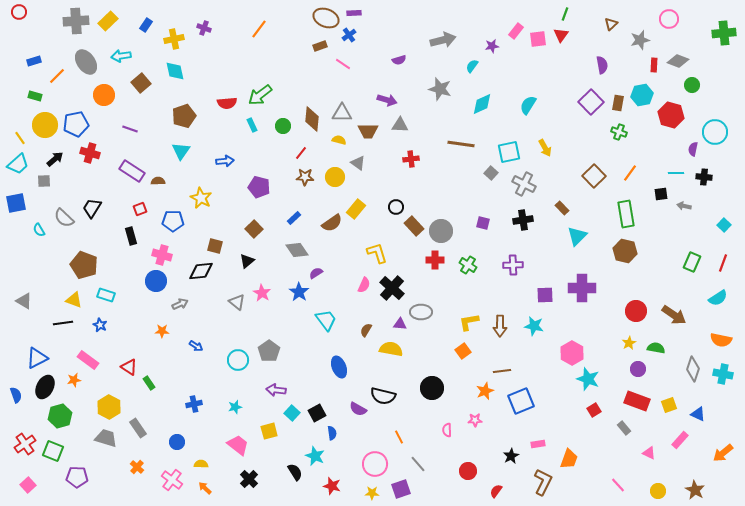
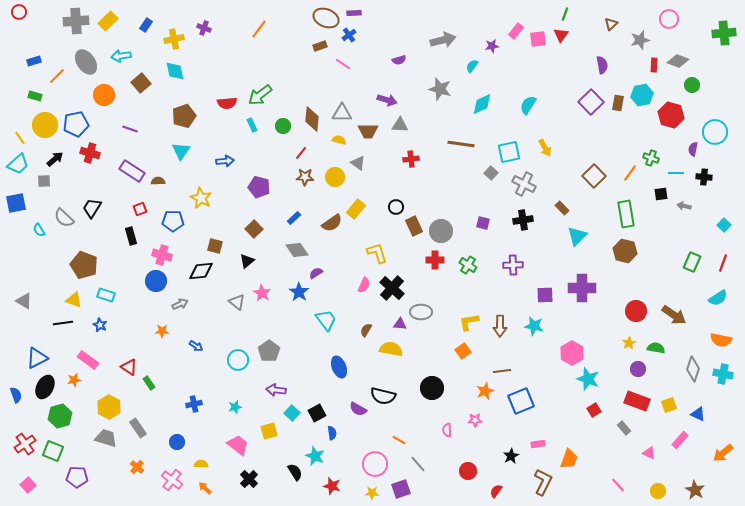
green cross at (619, 132): moved 32 px right, 26 px down
brown rectangle at (414, 226): rotated 18 degrees clockwise
orange line at (399, 437): moved 3 px down; rotated 32 degrees counterclockwise
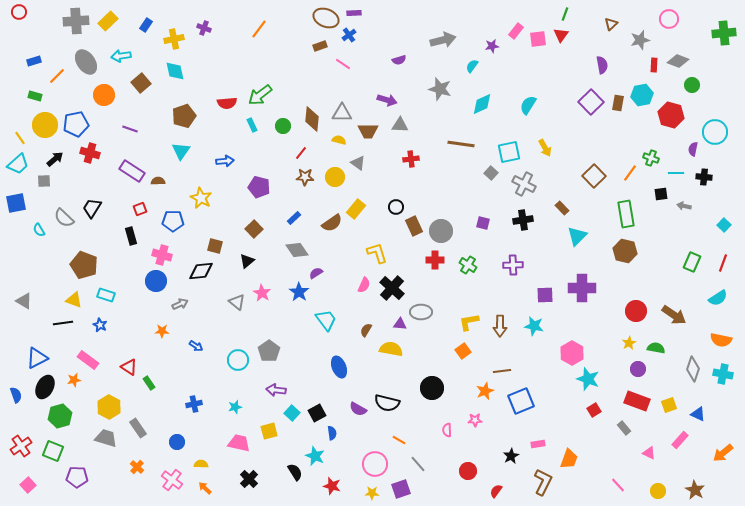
black semicircle at (383, 396): moved 4 px right, 7 px down
red cross at (25, 444): moved 4 px left, 2 px down
pink trapezoid at (238, 445): moved 1 px right, 2 px up; rotated 25 degrees counterclockwise
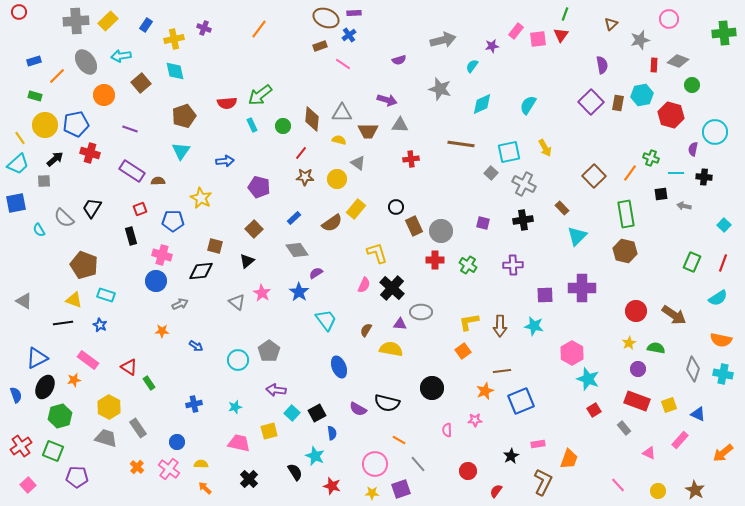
yellow circle at (335, 177): moved 2 px right, 2 px down
pink cross at (172, 480): moved 3 px left, 11 px up
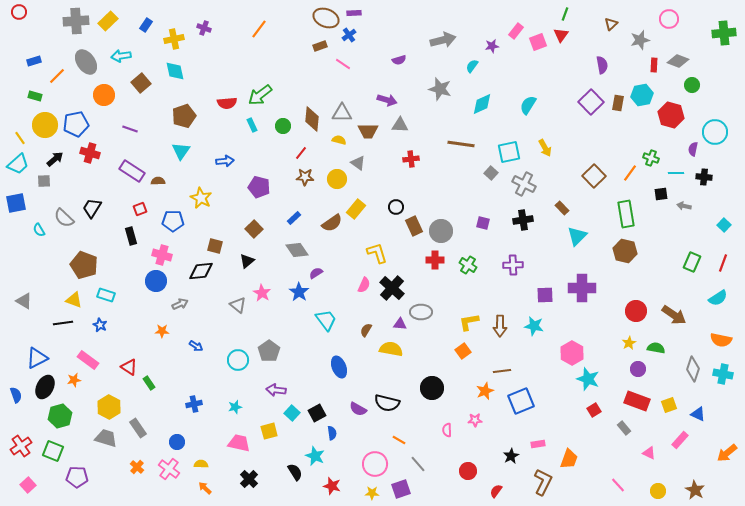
pink square at (538, 39): moved 3 px down; rotated 12 degrees counterclockwise
gray triangle at (237, 302): moved 1 px right, 3 px down
orange arrow at (723, 453): moved 4 px right
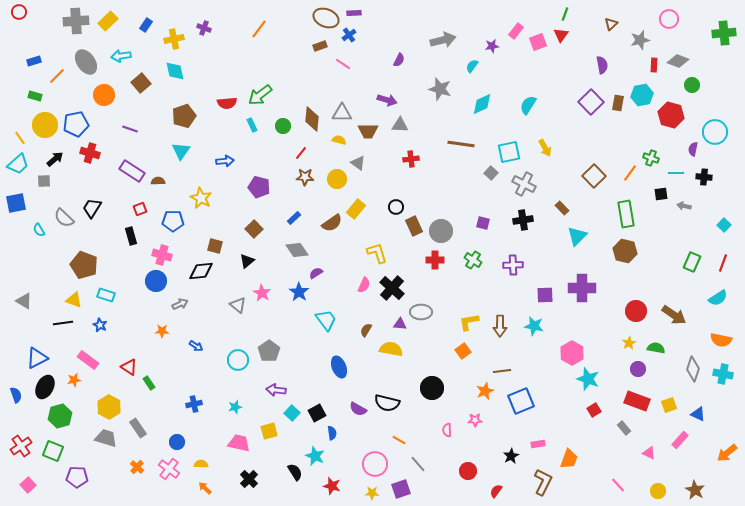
purple semicircle at (399, 60): rotated 48 degrees counterclockwise
green cross at (468, 265): moved 5 px right, 5 px up
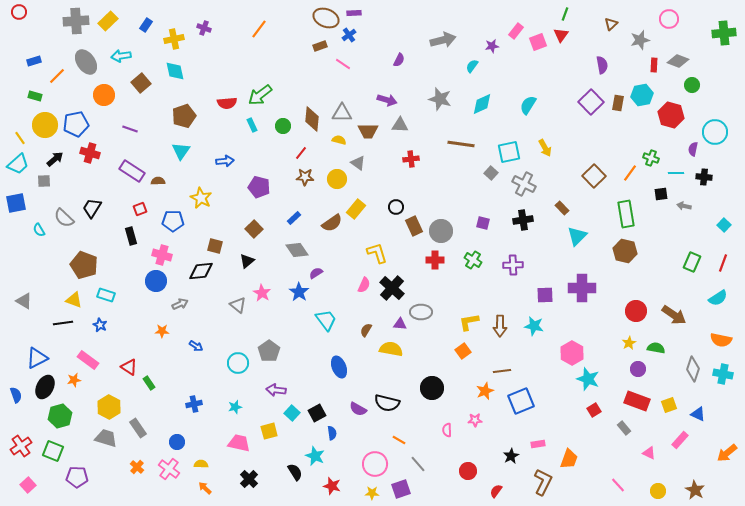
gray star at (440, 89): moved 10 px down
cyan circle at (238, 360): moved 3 px down
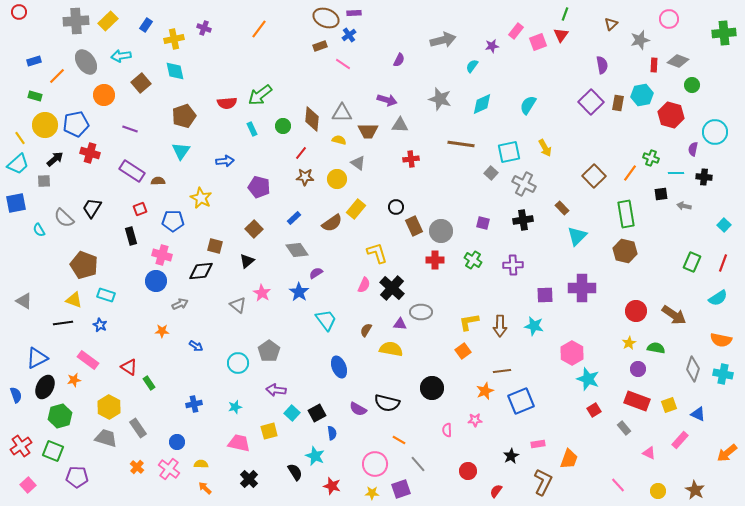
cyan rectangle at (252, 125): moved 4 px down
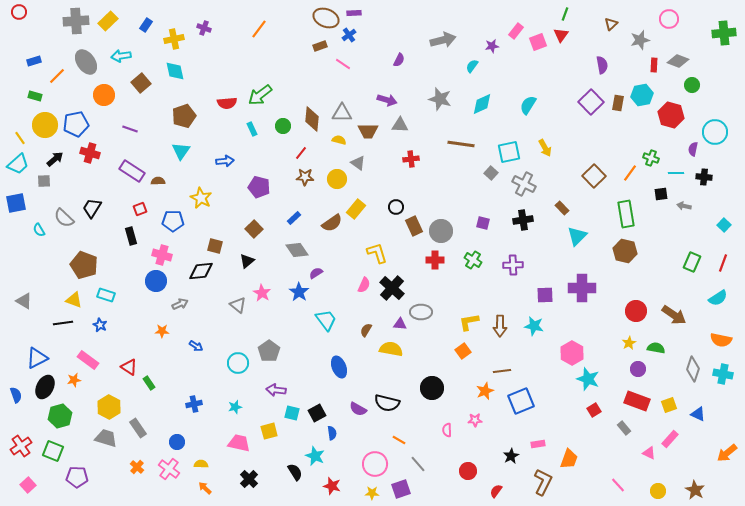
cyan square at (292, 413): rotated 28 degrees counterclockwise
pink rectangle at (680, 440): moved 10 px left, 1 px up
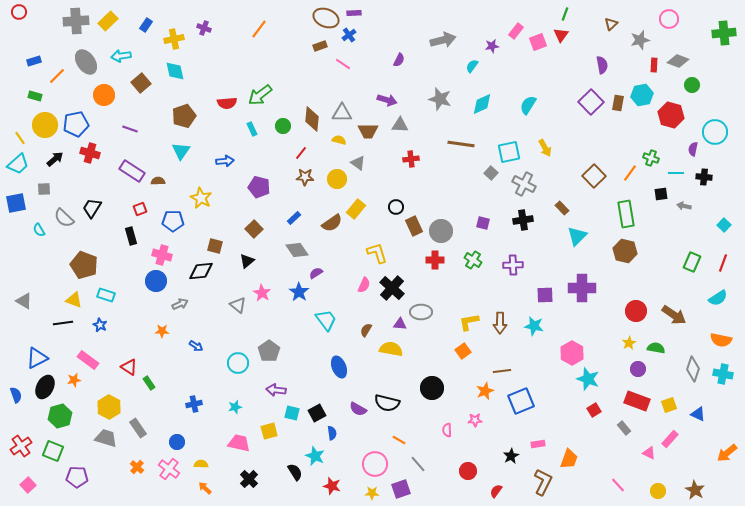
gray square at (44, 181): moved 8 px down
brown arrow at (500, 326): moved 3 px up
